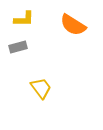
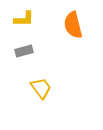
orange semicircle: rotated 44 degrees clockwise
gray rectangle: moved 6 px right, 4 px down
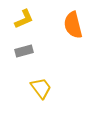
yellow L-shape: rotated 25 degrees counterclockwise
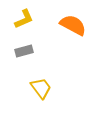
orange semicircle: rotated 132 degrees clockwise
